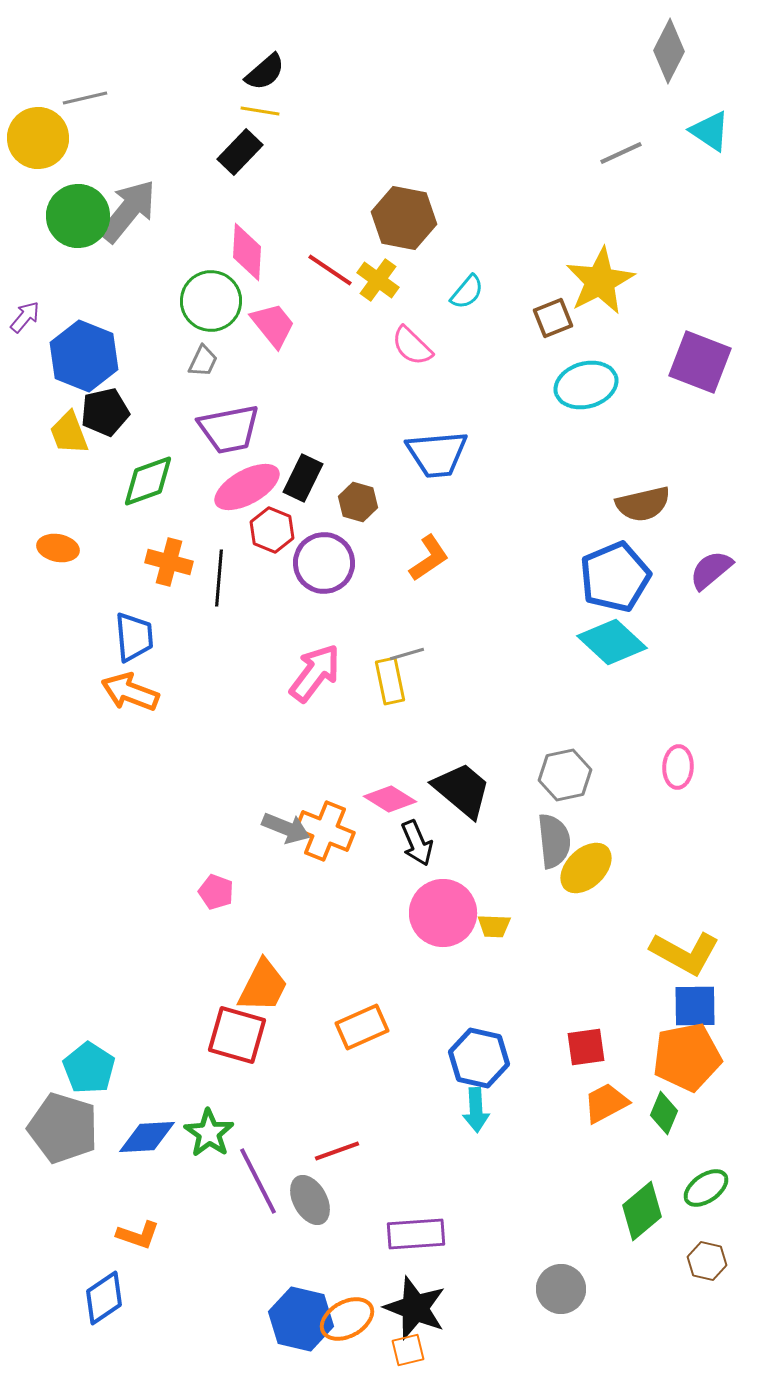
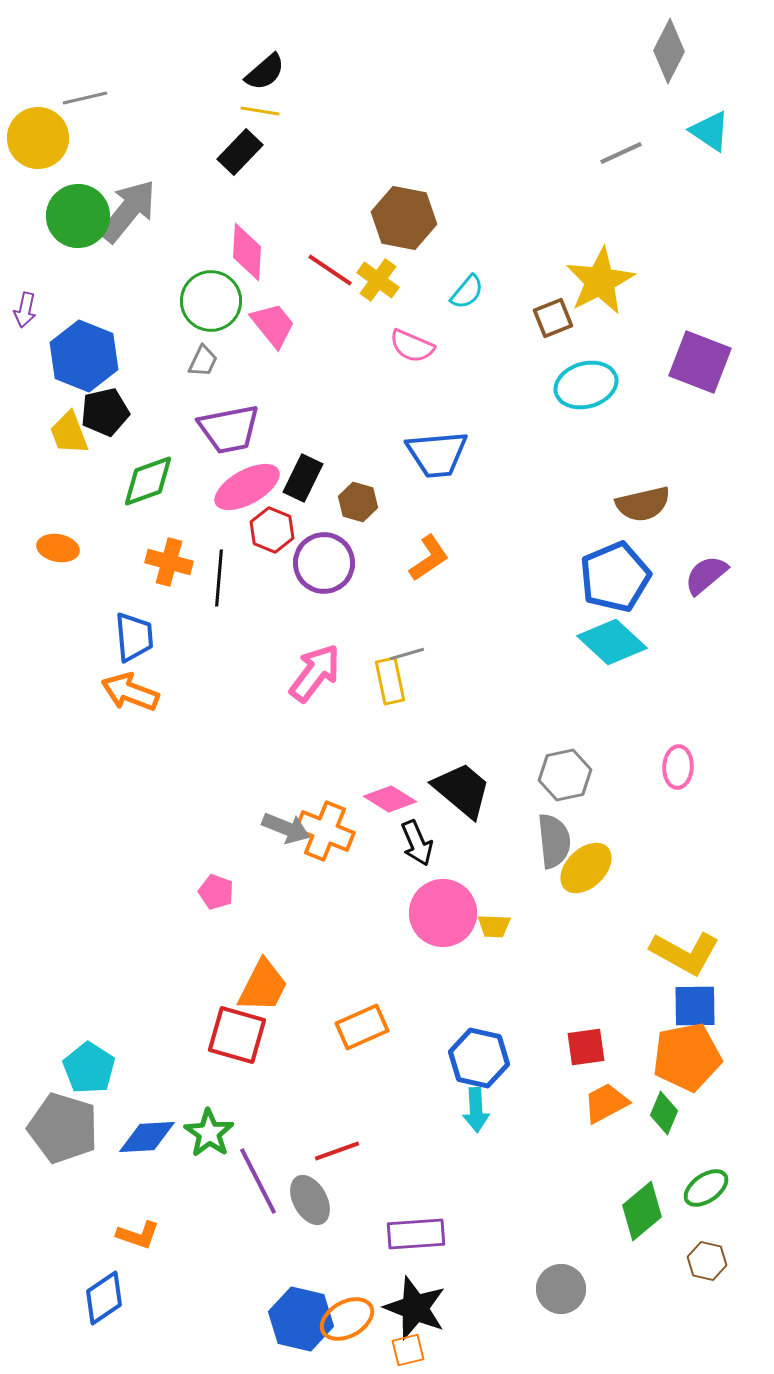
purple arrow at (25, 317): moved 7 px up; rotated 152 degrees clockwise
pink semicircle at (412, 346): rotated 21 degrees counterclockwise
purple semicircle at (711, 570): moved 5 px left, 5 px down
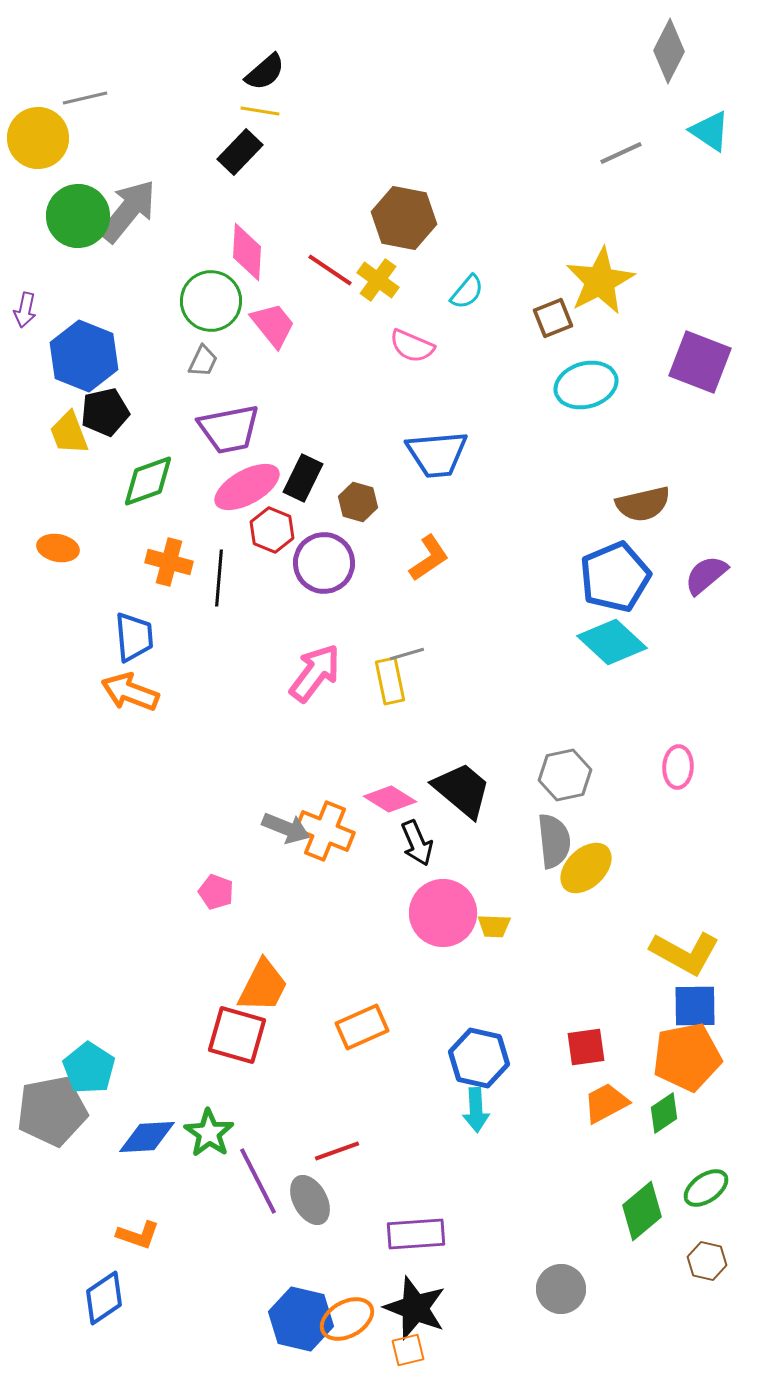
green diamond at (664, 1113): rotated 33 degrees clockwise
gray pentagon at (63, 1128): moved 11 px left, 17 px up; rotated 28 degrees counterclockwise
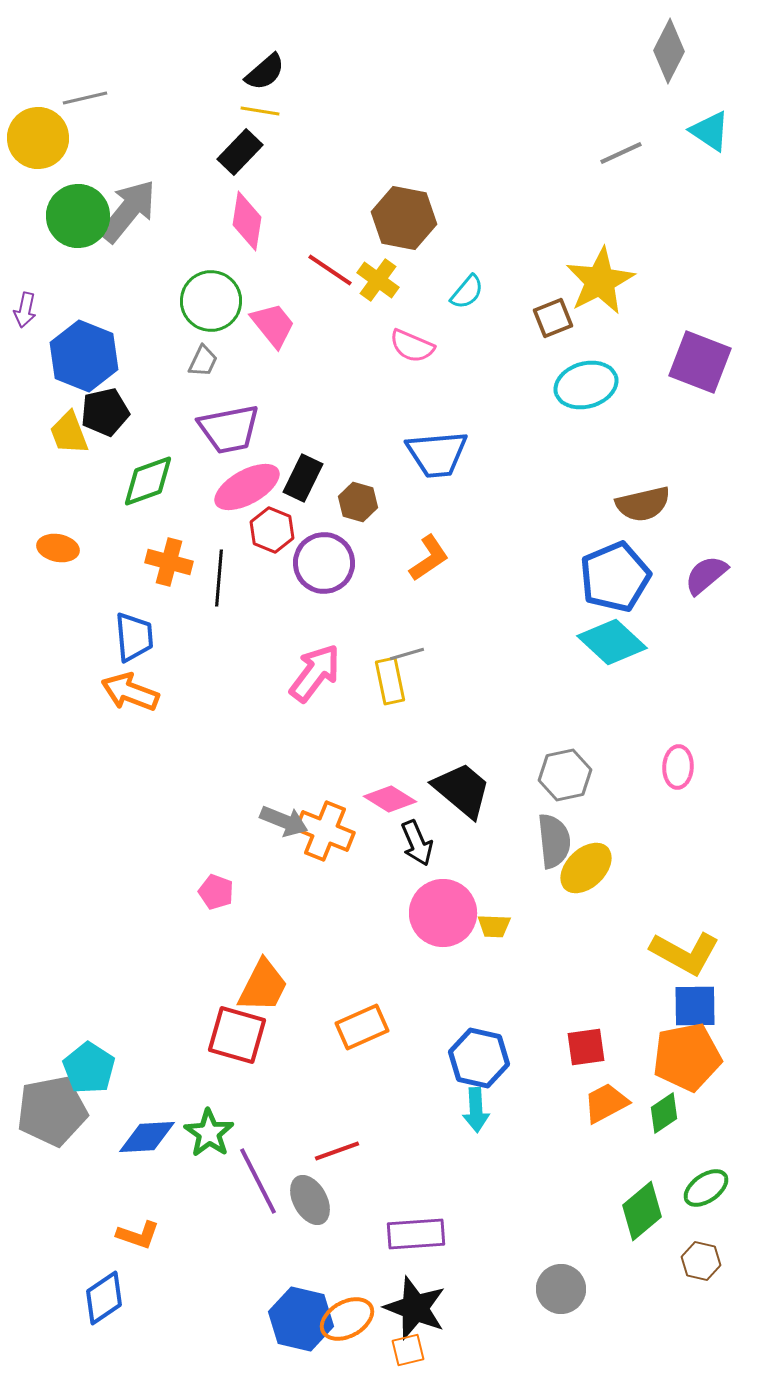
pink diamond at (247, 252): moved 31 px up; rotated 6 degrees clockwise
gray arrow at (286, 828): moved 2 px left, 7 px up
brown hexagon at (707, 1261): moved 6 px left
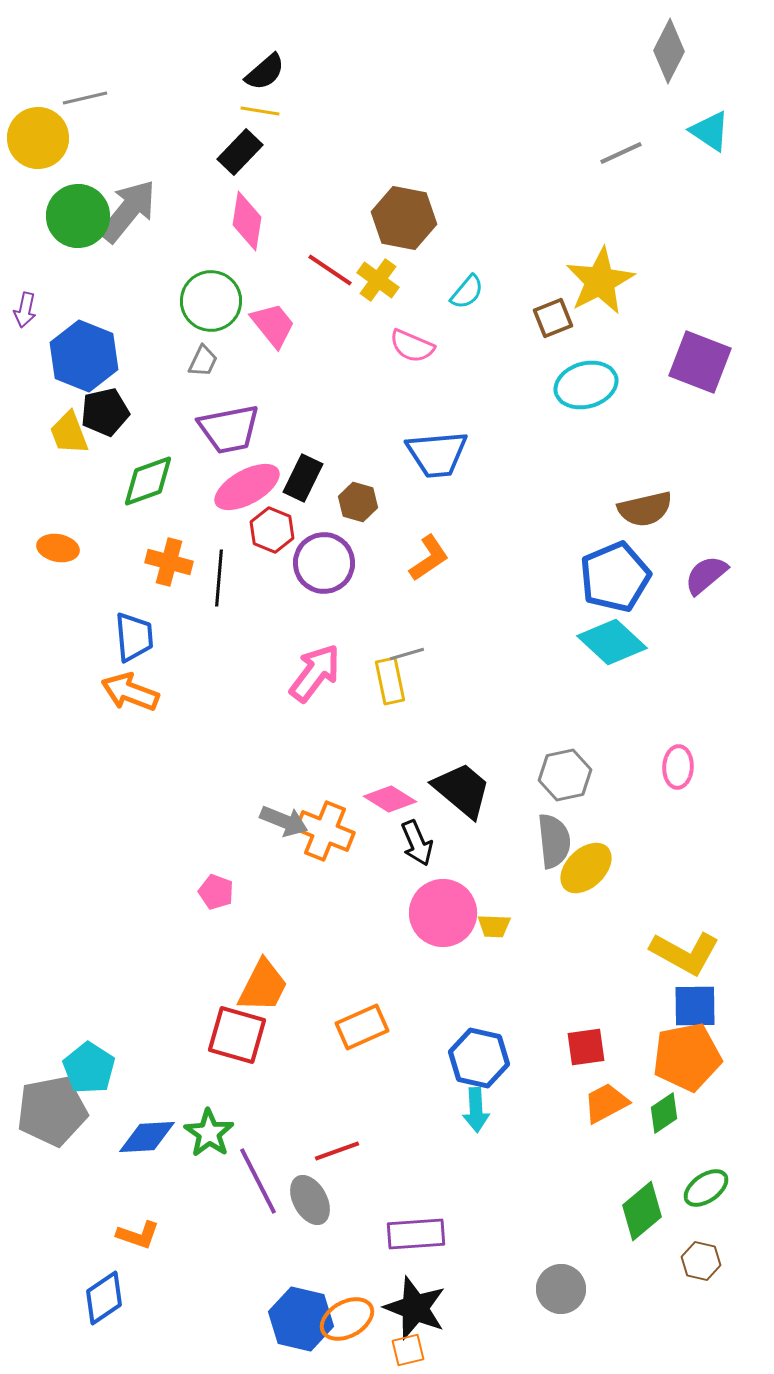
brown semicircle at (643, 504): moved 2 px right, 5 px down
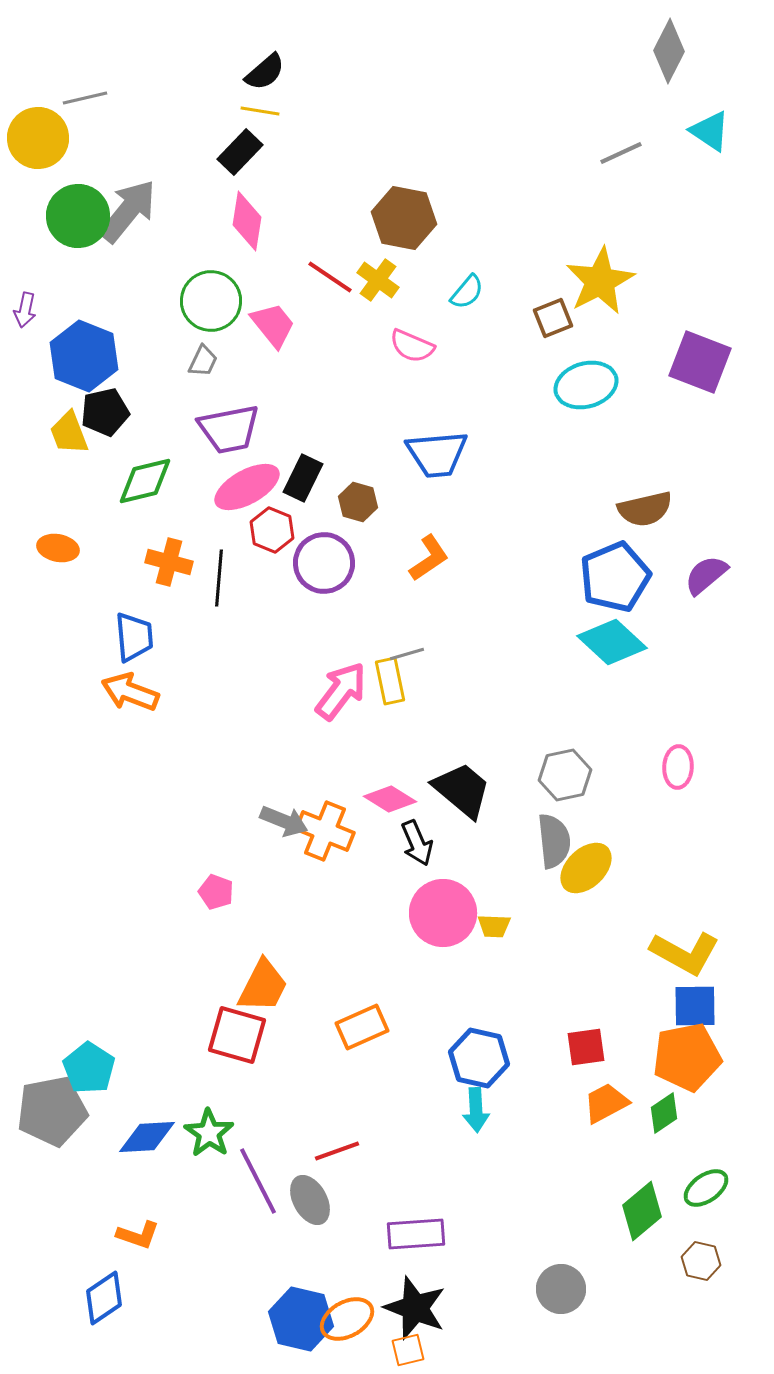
red line at (330, 270): moved 7 px down
green diamond at (148, 481): moved 3 px left; rotated 6 degrees clockwise
pink arrow at (315, 673): moved 26 px right, 18 px down
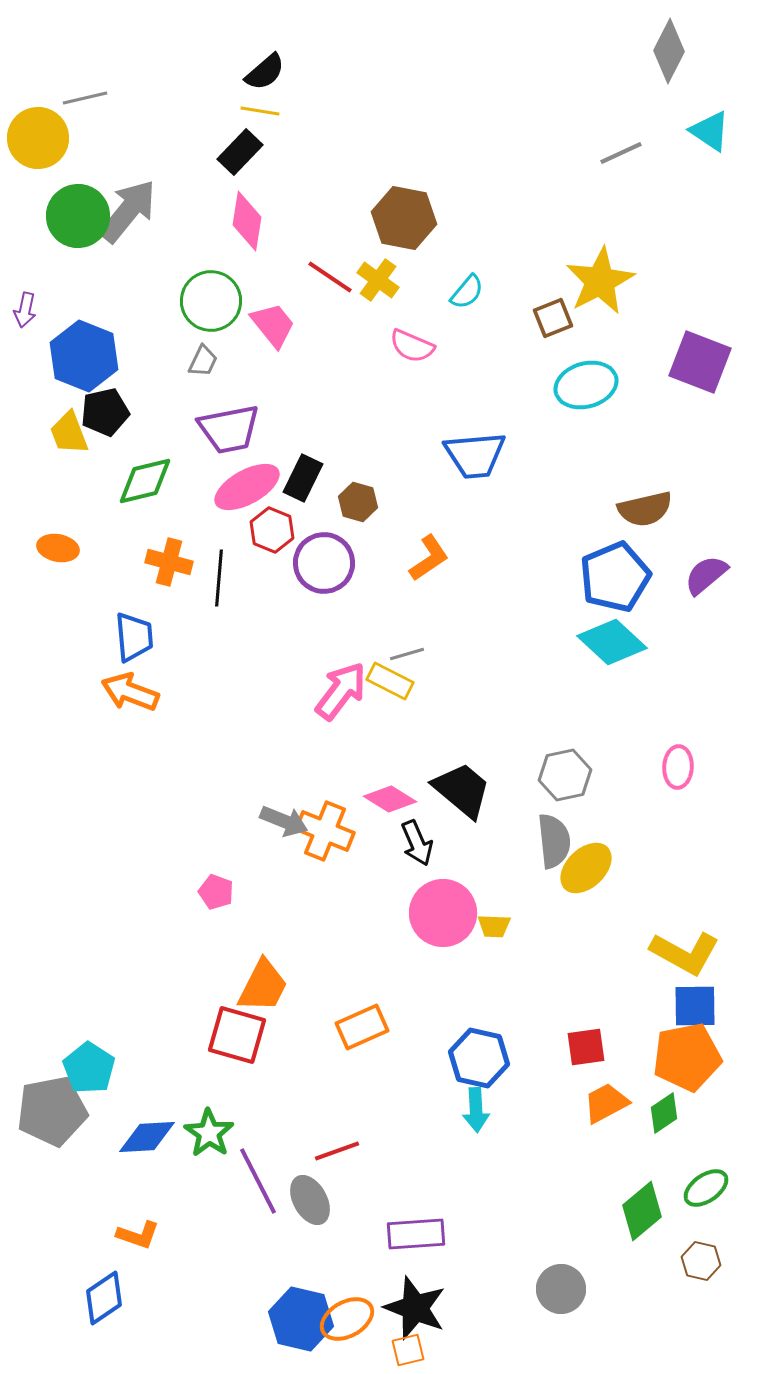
blue trapezoid at (437, 454): moved 38 px right, 1 px down
yellow rectangle at (390, 681): rotated 51 degrees counterclockwise
